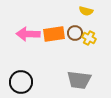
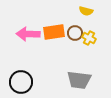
orange rectangle: moved 2 px up
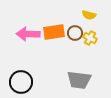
yellow semicircle: moved 3 px right, 4 px down
yellow cross: moved 1 px right
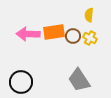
yellow semicircle: rotated 80 degrees clockwise
brown circle: moved 2 px left, 3 px down
gray trapezoid: rotated 50 degrees clockwise
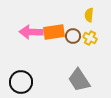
pink arrow: moved 3 px right, 2 px up
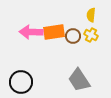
yellow semicircle: moved 2 px right
yellow cross: moved 1 px right, 3 px up
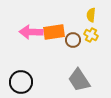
brown circle: moved 4 px down
